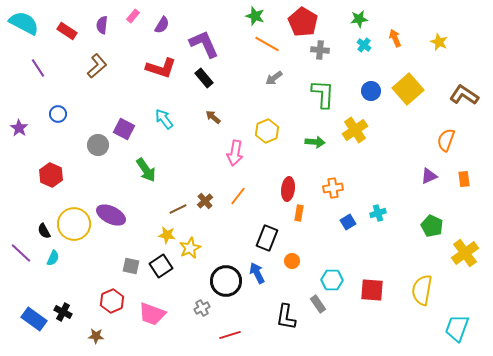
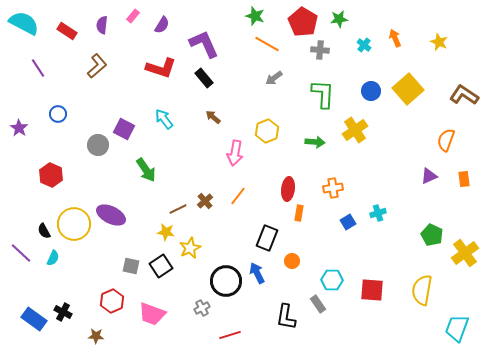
green star at (359, 19): moved 20 px left
green pentagon at (432, 226): moved 9 px down
yellow star at (167, 235): moved 1 px left, 3 px up
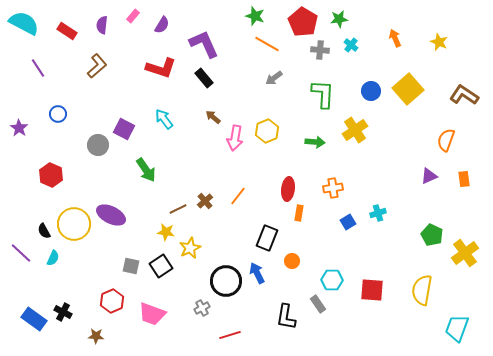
cyan cross at (364, 45): moved 13 px left
pink arrow at (235, 153): moved 15 px up
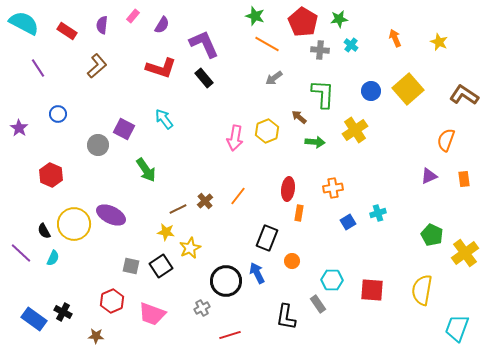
brown arrow at (213, 117): moved 86 px right
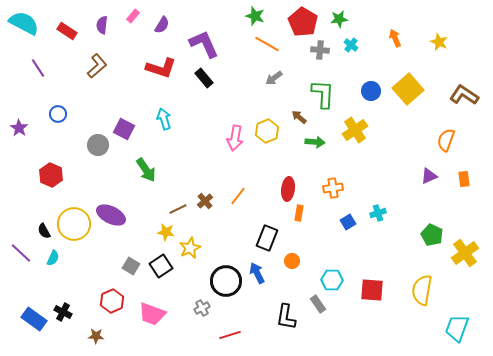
cyan arrow at (164, 119): rotated 20 degrees clockwise
gray square at (131, 266): rotated 18 degrees clockwise
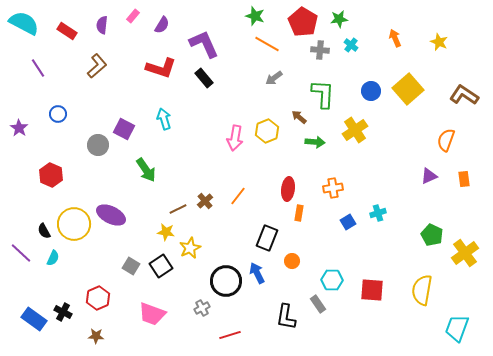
red hexagon at (112, 301): moved 14 px left, 3 px up
